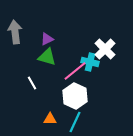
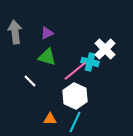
purple triangle: moved 6 px up
white line: moved 2 px left, 2 px up; rotated 16 degrees counterclockwise
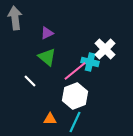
gray arrow: moved 14 px up
green triangle: rotated 24 degrees clockwise
white hexagon: rotated 15 degrees clockwise
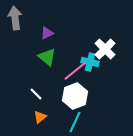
white line: moved 6 px right, 13 px down
orange triangle: moved 10 px left, 2 px up; rotated 40 degrees counterclockwise
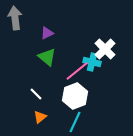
cyan cross: moved 2 px right
pink line: moved 2 px right
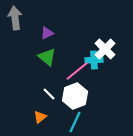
cyan cross: moved 2 px right, 2 px up; rotated 18 degrees counterclockwise
white line: moved 13 px right
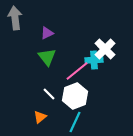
green triangle: rotated 12 degrees clockwise
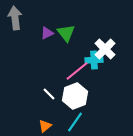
green triangle: moved 19 px right, 24 px up
orange triangle: moved 5 px right, 9 px down
cyan line: rotated 10 degrees clockwise
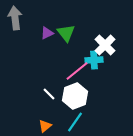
white cross: moved 4 px up
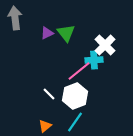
pink line: moved 2 px right
